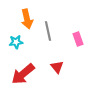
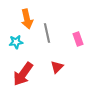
gray line: moved 1 px left, 2 px down
red triangle: rotated 24 degrees clockwise
red arrow: rotated 15 degrees counterclockwise
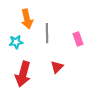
gray line: rotated 12 degrees clockwise
red arrow: rotated 20 degrees counterclockwise
